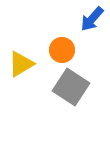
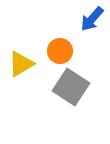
orange circle: moved 2 px left, 1 px down
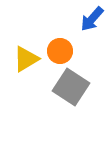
yellow triangle: moved 5 px right, 5 px up
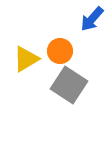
gray square: moved 2 px left, 2 px up
